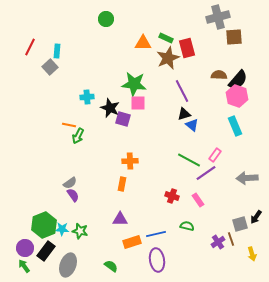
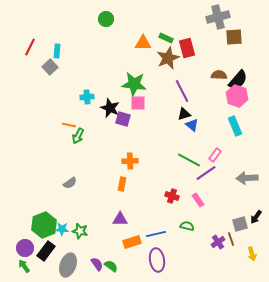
purple semicircle at (73, 195): moved 24 px right, 69 px down
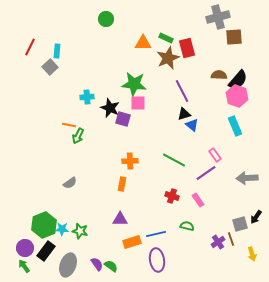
pink rectangle at (215, 155): rotated 72 degrees counterclockwise
green line at (189, 160): moved 15 px left
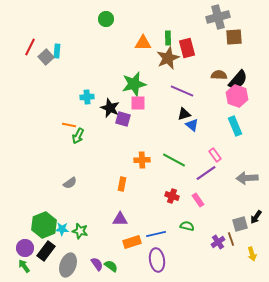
green rectangle at (166, 38): moved 2 px right; rotated 64 degrees clockwise
gray square at (50, 67): moved 4 px left, 10 px up
green star at (134, 84): rotated 20 degrees counterclockwise
purple line at (182, 91): rotated 40 degrees counterclockwise
orange cross at (130, 161): moved 12 px right, 1 px up
